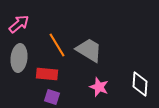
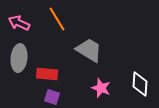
pink arrow: moved 1 px up; rotated 115 degrees counterclockwise
orange line: moved 26 px up
pink star: moved 2 px right, 1 px down
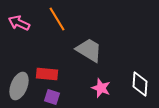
gray ellipse: moved 28 px down; rotated 16 degrees clockwise
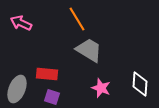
orange line: moved 20 px right
pink arrow: moved 2 px right
gray ellipse: moved 2 px left, 3 px down
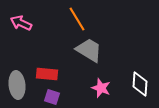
gray ellipse: moved 4 px up; rotated 28 degrees counterclockwise
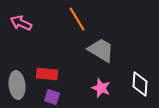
gray trapezoid: moved 12 px right
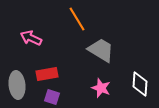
pink arrow: moved 10 px right, 15 px down
red rectangle: rotated 15 degrees counterclockwise
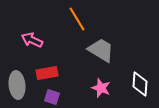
pink arrow: moved 1 px right, 2 px down
red rectangle: moved 1 px up
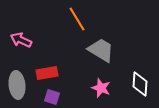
pink arrow: moved 11 px left
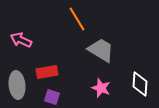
red rectangle: moved 1 px up
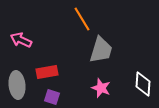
orange line: moved 5 px right
gray trapezoid: rotated 76 degrees clockwise
white diamond: moved 3 px right
